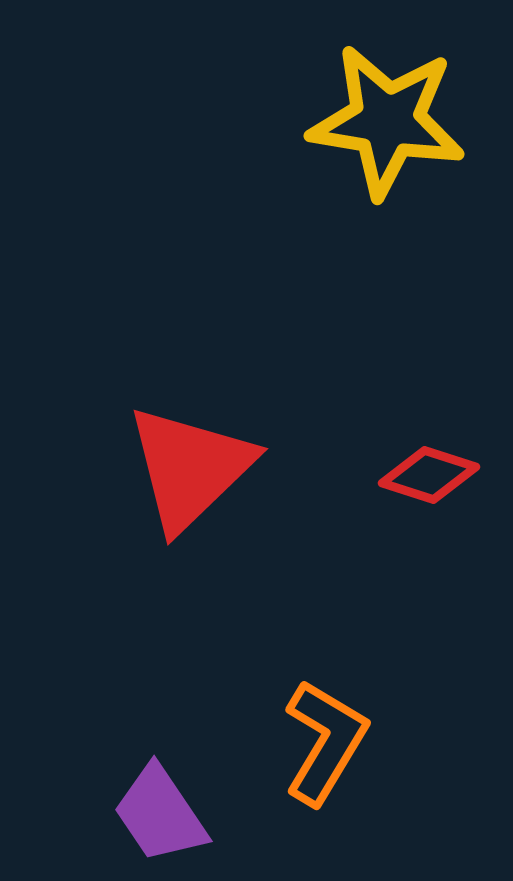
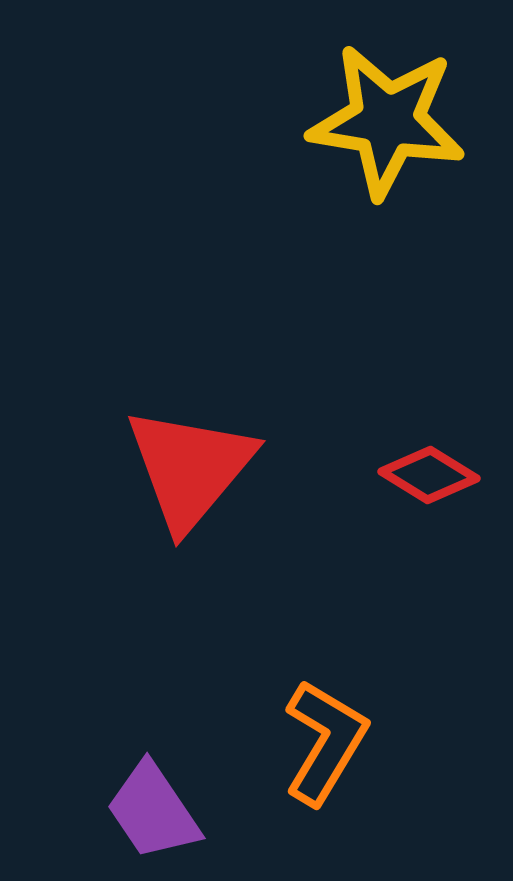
red triangle: rotated 6 degrees counterclockwise
red diamond: rotated 14 degrees clockwise
purple trapezoid: moved 7 px left, 3 px up
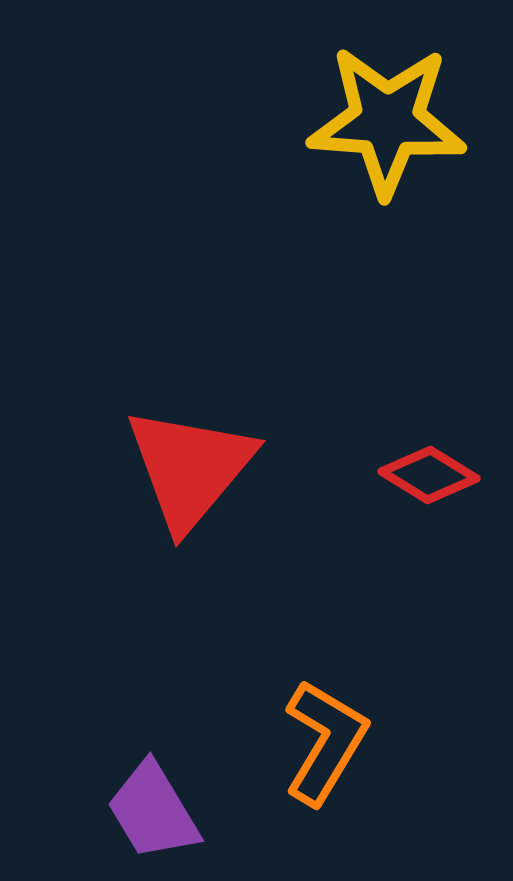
yellow star: rotated 5 degrees counterclockwise
purple trapezoid: rotated 3 degrees clockwise
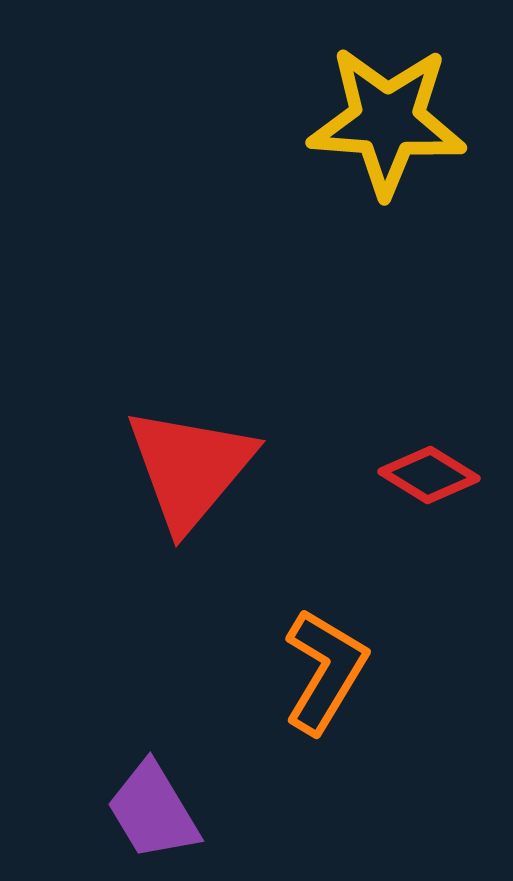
orange L-shape: moved 71 px up
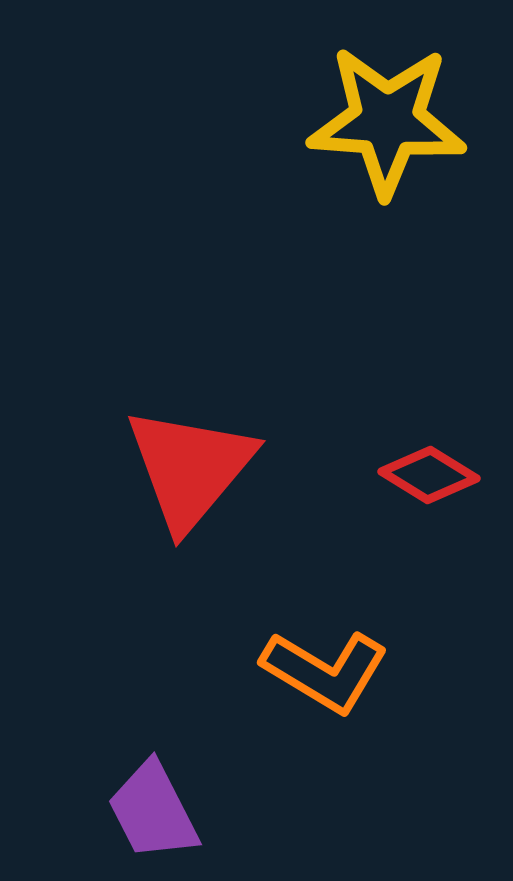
orange L-shape: rotated 90 degrees clockwise
purple trapezoid: rotated 4 degrees clockwise
